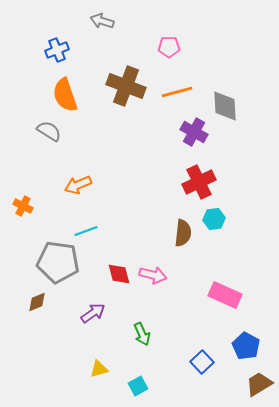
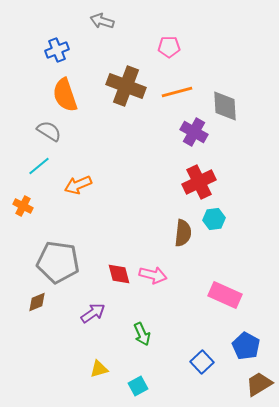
cyan line: moved 47 px left, 65 px up; rotated 20 degrees counterclockwise
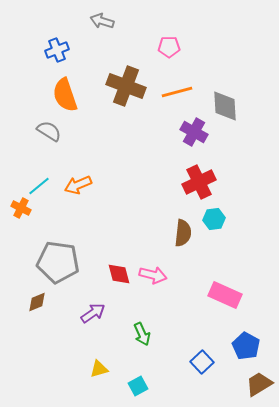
cyan line: moved 20 px down
orange cross: moved 2 px left, 2 px down
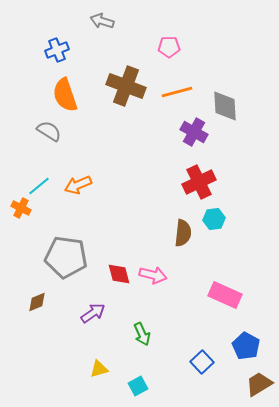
gray pentagon: moved 8 px right, 5 px up
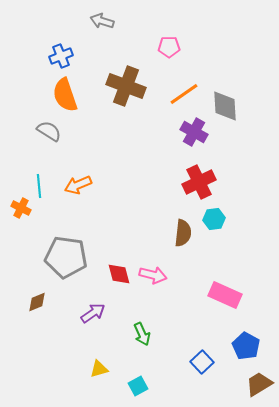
blue cross: moved 4 px right, 6 px down
orange line: moved 7 px right, 2 px down; rotated 20 degrees counterclockwise
cyan line: rotated 55 degrees counterclockwise
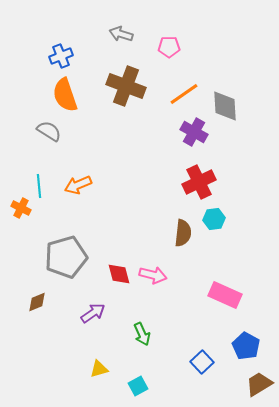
gray arrow: moved 19 px right, 13 px down
gray pentagon: rotated 24 degrees counterclockwise
